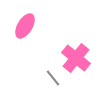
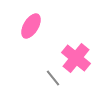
pink ellipse: moved 6 px right
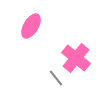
gray line: moved 3 px right
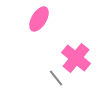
pink ellipse: moved 8 px right, 7 px up
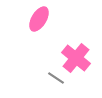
gray line: rotated 18 degrees counterclockwise
